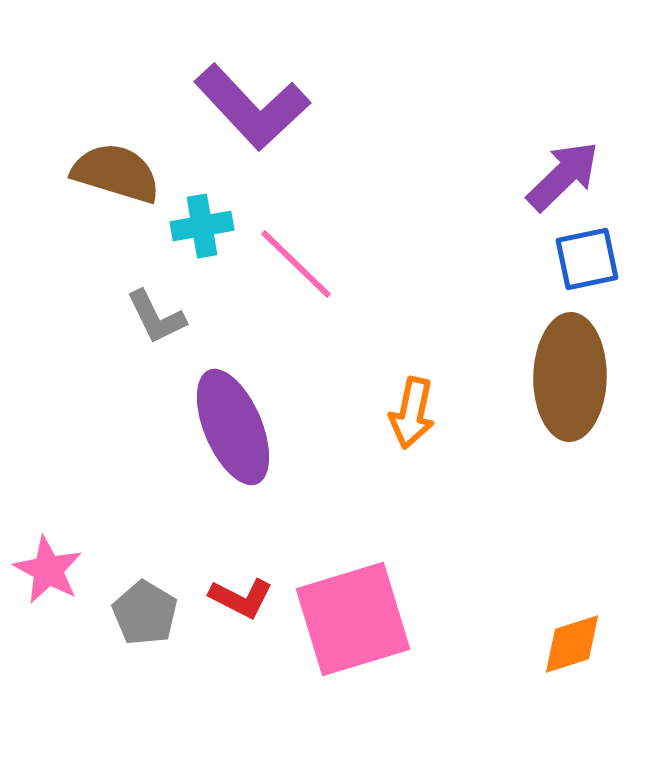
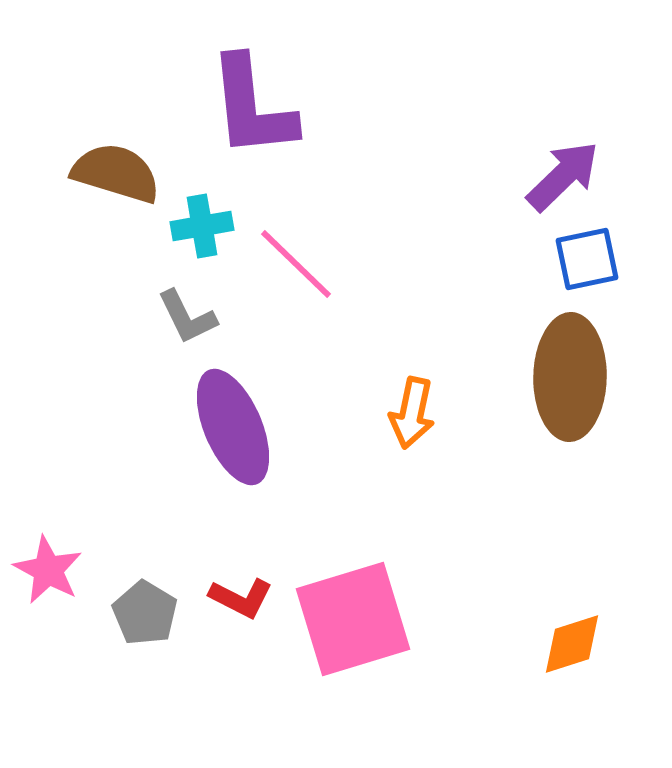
purple L-shape: rotated 37 degrees clockwise
gray L-shape: moved 31 px right
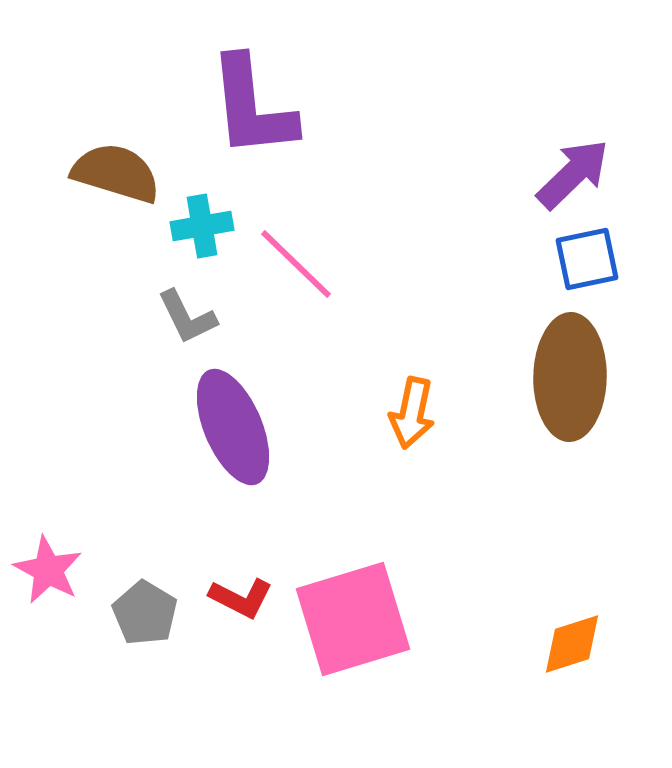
purple arrow: moved 10 px right, 2 px up
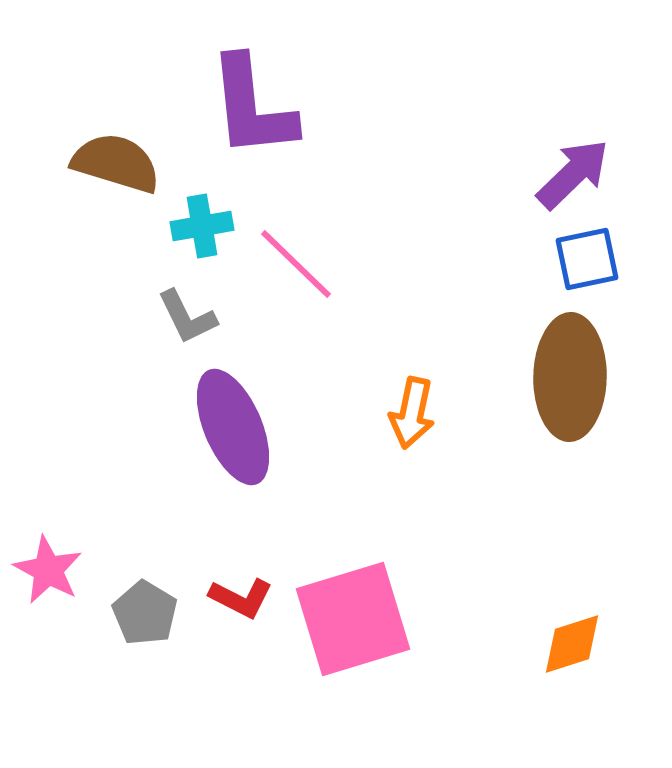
brown semicircle: moved 10 px up
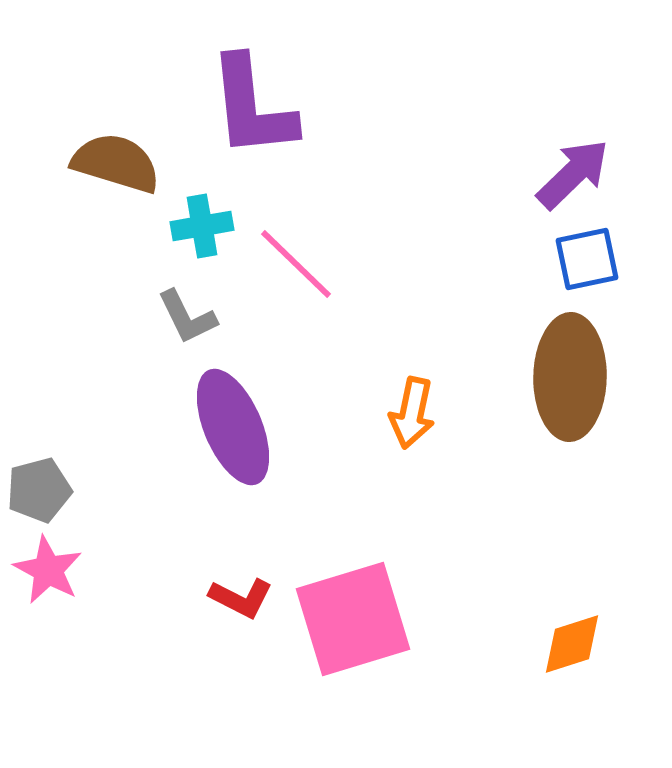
gray pentagon: moved 106 px left, 123 px up; rotated 26 degrees clockwise
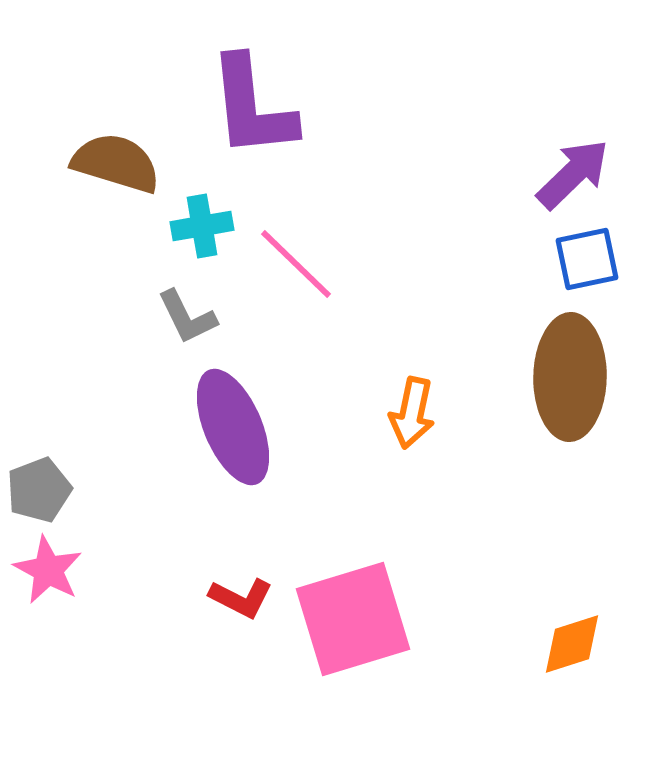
gray pentagon: rotated 6 degrees counterclockwise
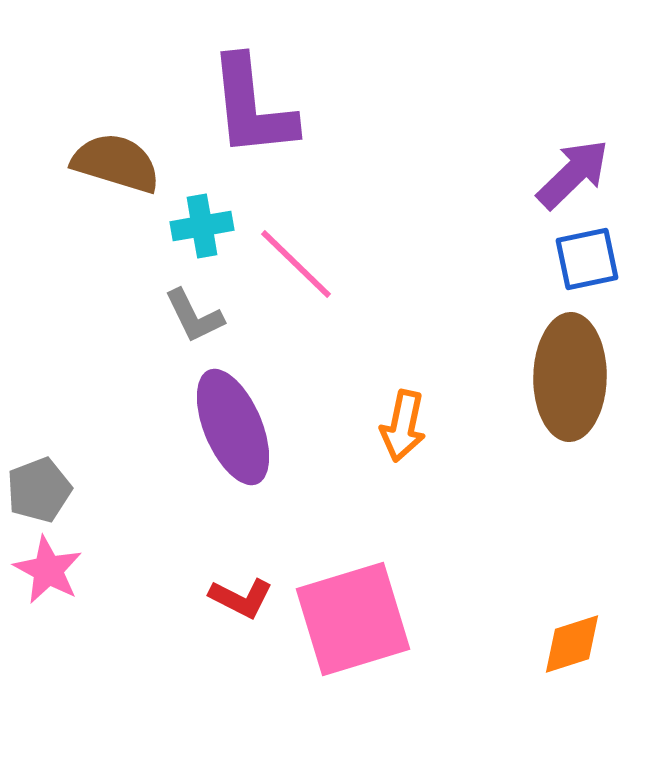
gray L-shape: moved 7 px right, 1 px up
orange arrow: moved 9 px left, 13 px down
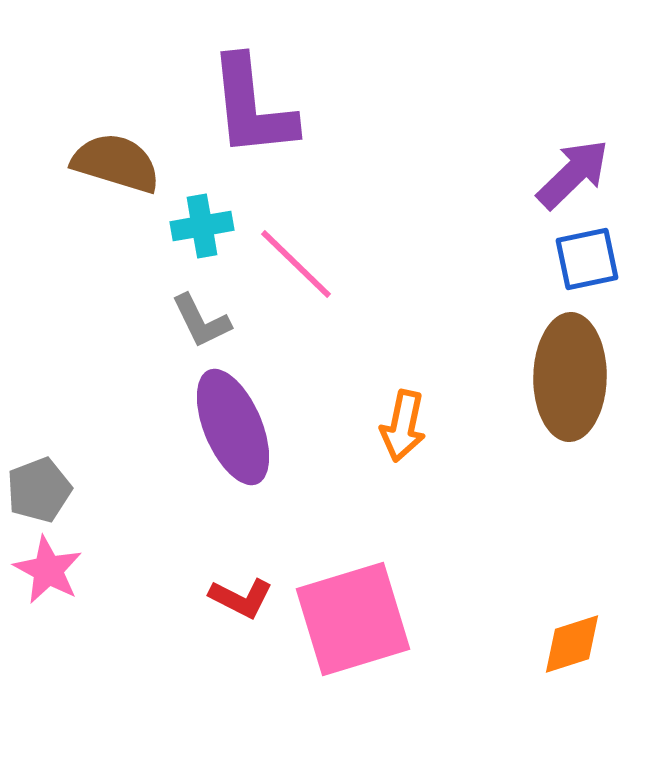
gray L-shape: moved 7 px right, 5 px down
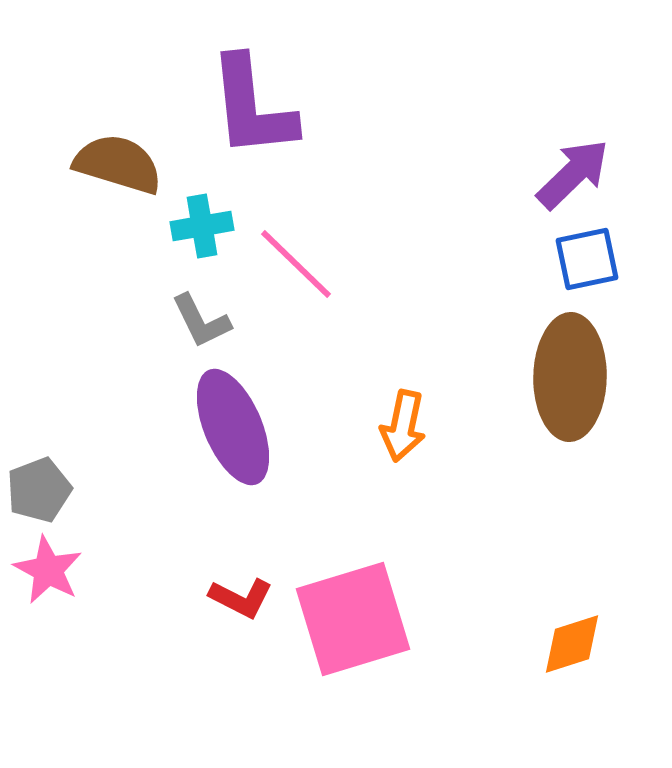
brown semicircle: moved 2 px right, 1 px down
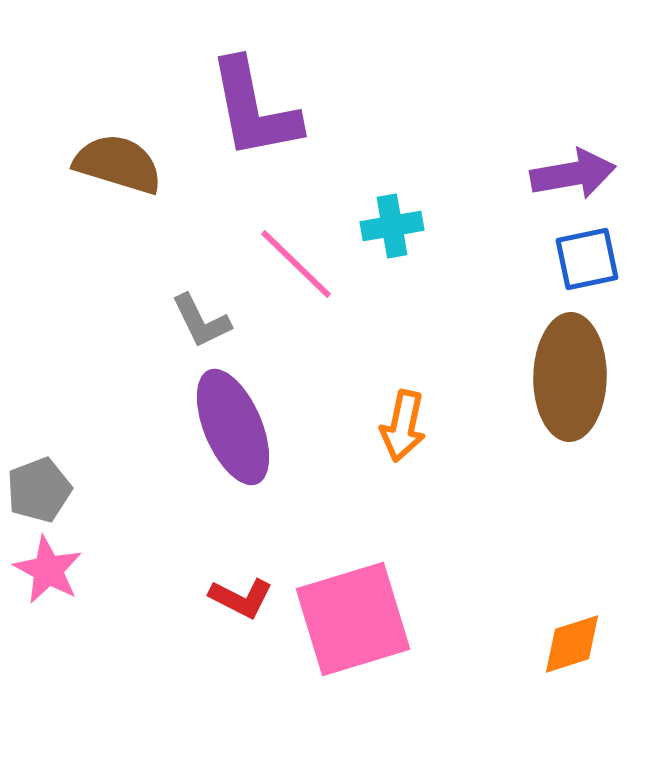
purple L-shape: moved 2 px right, 2 px down; rotated 5 degrees counterclockwise
purple arrow: rotated 34 degrees clockwise
cyan cross: moved 190 px right
